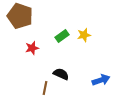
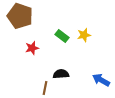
green rectangle: rotated 72 degrees clockwise
black semicircle: rotated 28 degrees counterclockwise
blue arrow: rotated 132 degrees counterclockwise
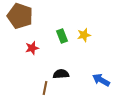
green rectangle: rotated 32 degrees clockwise
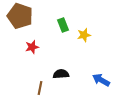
green rectangle: moved 1 px right, 11 px up
red star: moved 1 px up
brown line: moved 5 px left
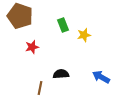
blue arrow: moved 3 px up
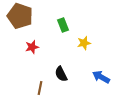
yellow star: moved 8 px down
black semicircle: rotated 112 degrees counterclockwise
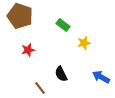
green rectangle: rotated 32 degrees counterclockwise
red star: moved 4 px left, 3 px down
brown line: rotated 48 degrees counterclockwise
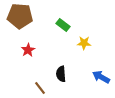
brown pentagon: rotated 15 degrees counterclockwise
yellow star: rotated 16 degrees clockwise
red star: rotated 16 degrees counterclockwise
black semicircle: rotated 21 degrees clockwise
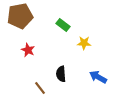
brown pentagon: rotated 15 degrees counterclockwise
red star: rotated 16 degrees counterclockwise
blue arrow: moved 3 px left
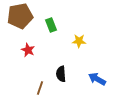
green rectangle: moved 12 px left; rotated 32 degrees clockwise
yellow star: moved 5 px left, 2 px up
blue arrow: moved 1 px left, 2 px down
brown line: rotated 56 degrees clockwise
